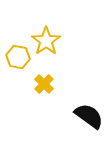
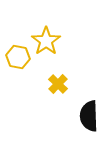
yellow cross: moved 14 px right
black semicircle: rotated 128 degrees counterclockwise
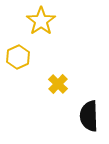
yellow star: moved 5 px left, 20 px up
yellow hexagon: rotated 25 degrees clockwise
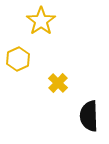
yellow hexagon: moved 2 px down
yellow cross: moved 1 px up
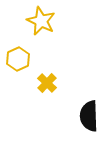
yellow star: rotated 12 degrees counterclockwise
yellow cross: moved 11 px left
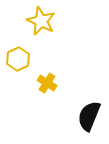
yellow cross: rotated 12 degrees counterclockwise
black semicircle: rotated 24 degrees clockwise
